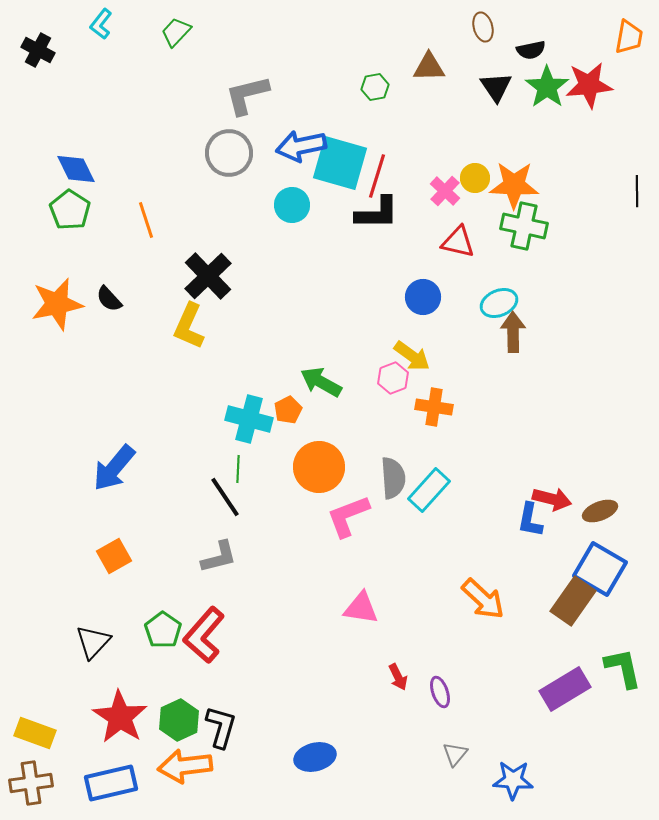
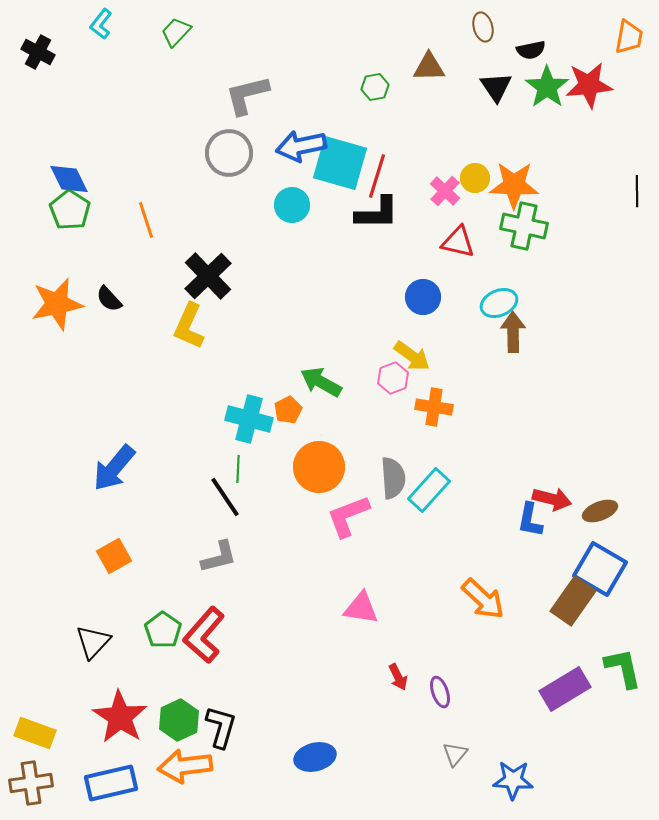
black cross at (38, 50): moved 2 px down
blue diamond at (76, 169): moved 7 px left, 10 px down
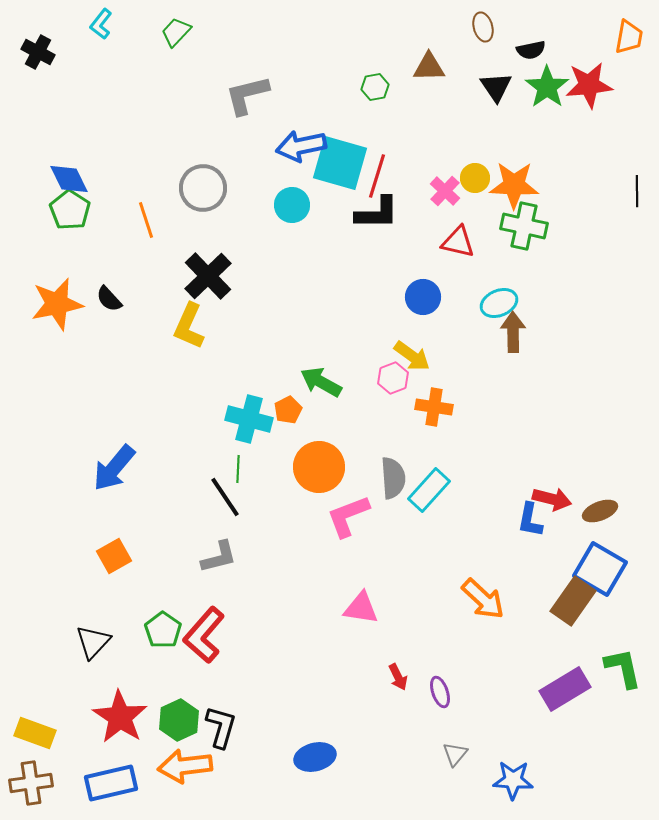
gray circle at (229, 153): moved 26 px left, 35 px down
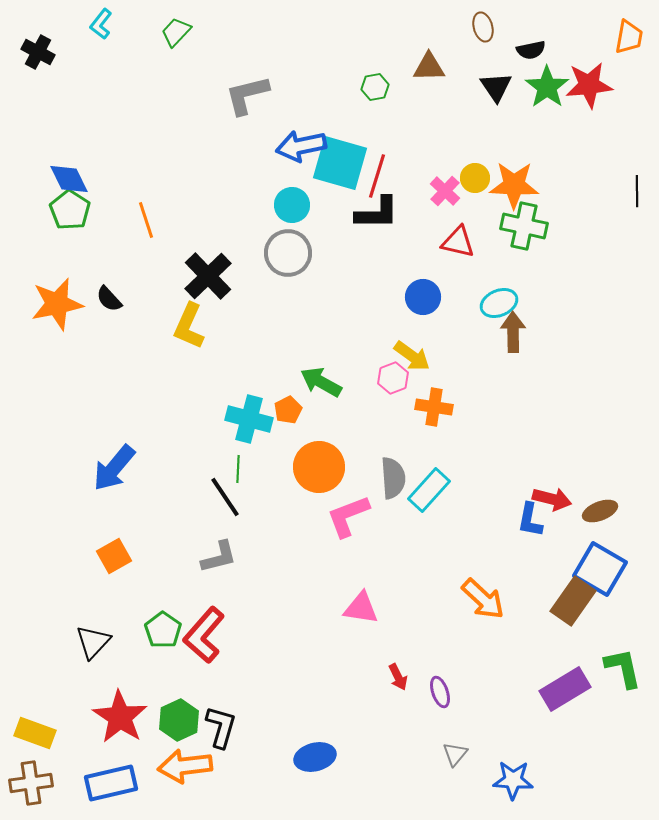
gray circle at (203, 188): moved 85 px right, 65 px down
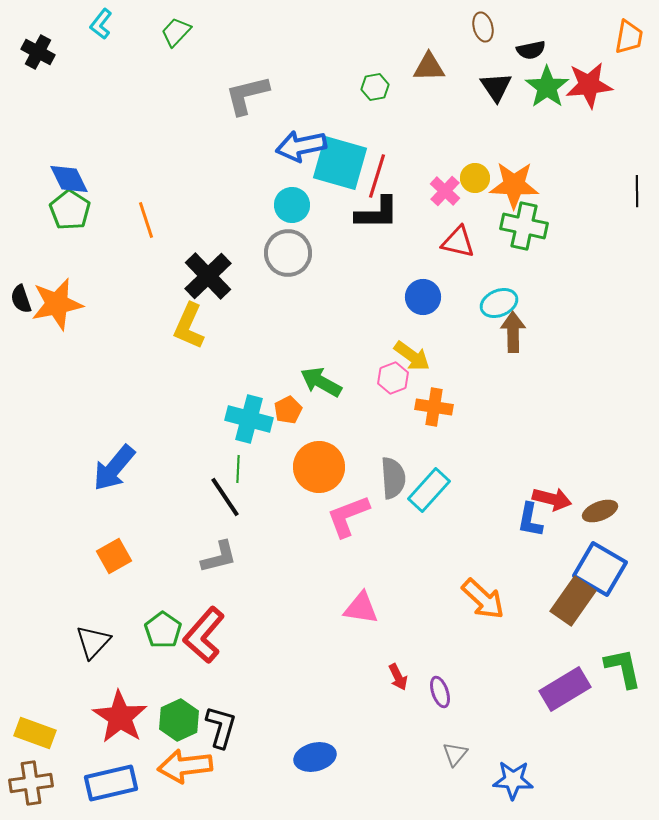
black semicircle at (109, 299): moved 88 px left; rotated 24 degrees clockwise
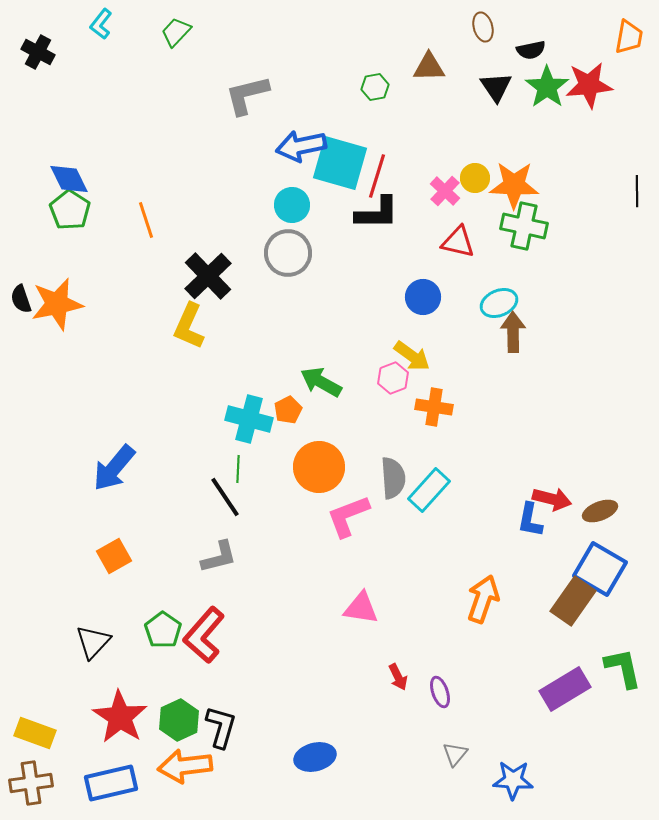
orange arrow at (483, 599): rotated 114 degrees counterclockwise
